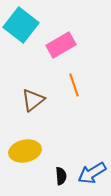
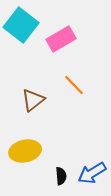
pink rectangle: moved 6 px up
orange line: rotated 25 degrees counterclockwise
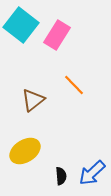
pink rectangle: moved 4 px left, 4 px up; rotated 28 degrees counterclockwise
yellow ellipse: rotated 20 degrees counterclockwise
blue arrow: rotated 12 degrees counterclockwise
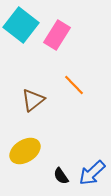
black semicircle: rotated 150 degrees clockwise
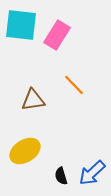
cyan square: rotated 32 degrees counterclockwise
brown triangle: rotated 30 degrees clockwise
black semicircle: rotated 18 degrees clockwise
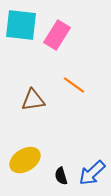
orange line: rotated 10 degrees counterclockwise
yellow ellipse: moved 9 px down
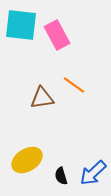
pink rectangle: rotated 60 degrees counterclockwise
brown triangle: moved 9 px right, 2 px up
yellow ellipse: moved 2 px right
blue arrow: moved 1 px right
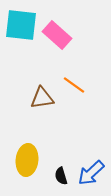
pink rectangle: rotated 20 degrees counterclockwise
yellow ellipse: rotated 52 degrees counterclockwise
blue arrow: moved 2 px left
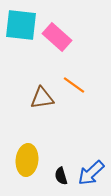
pink rectangle: moved 2 px down
